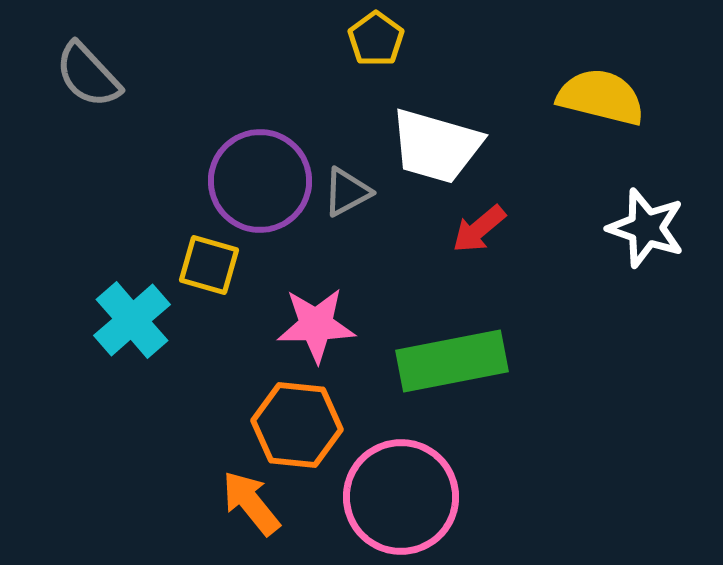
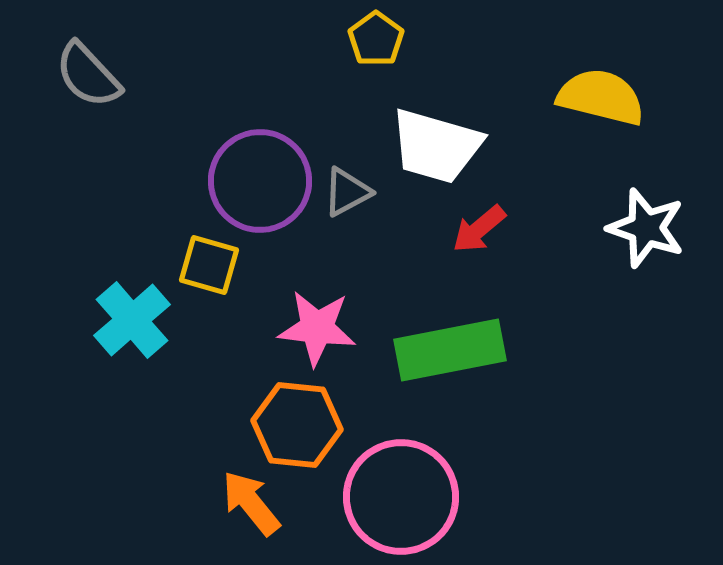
pink star: moved 1 px right, 3 px down; rotated 8 degrees clockwise
green rectangle: moved 2 px left, 11 px up
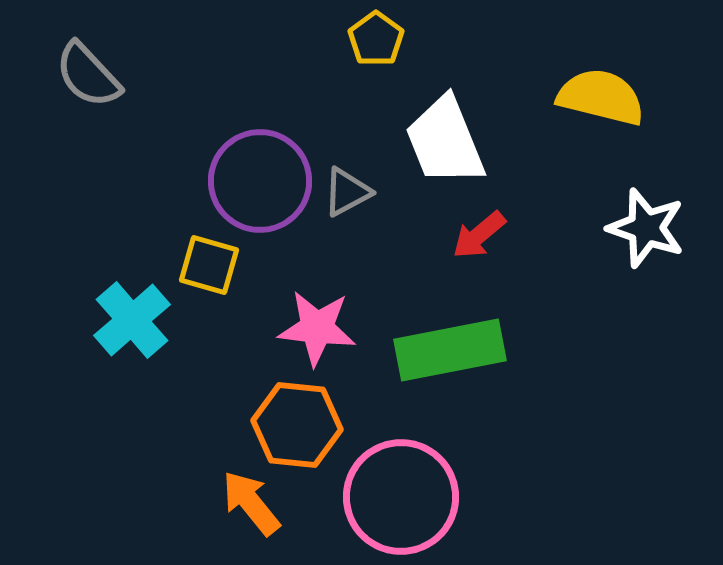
white trapezoid: moved 9 px right, 5 px up; rotated 52 degrees clockwise
red arrow: moved 6 px down
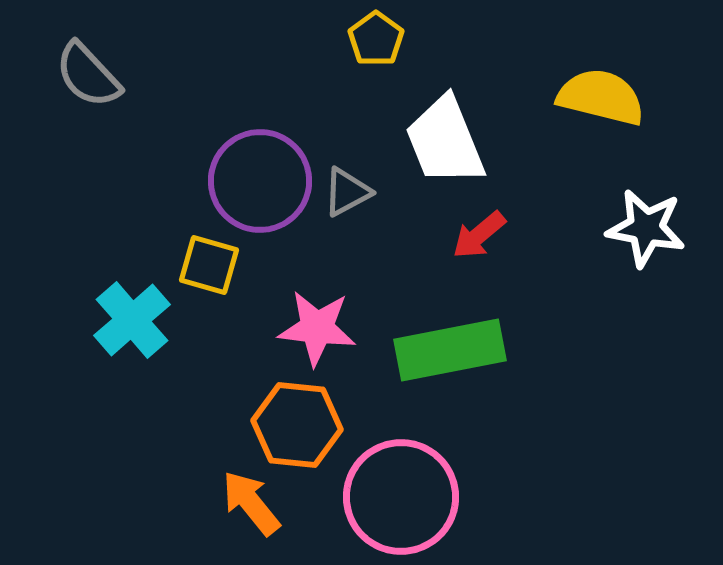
white star: rotated 8 degrees counterclockwise
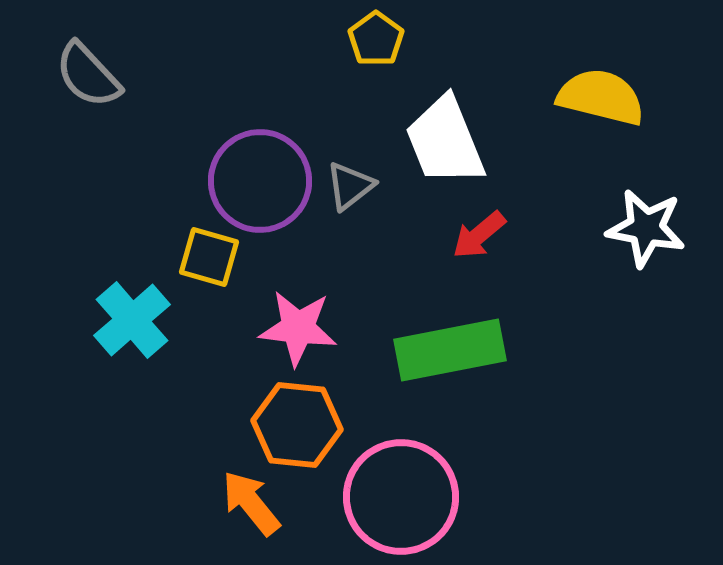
gray triangle: moved 3 px right, 6 px up; rotated 10 degrees counterclockwise
yellow square: moved 8 px up
pink star: moved 19 px left
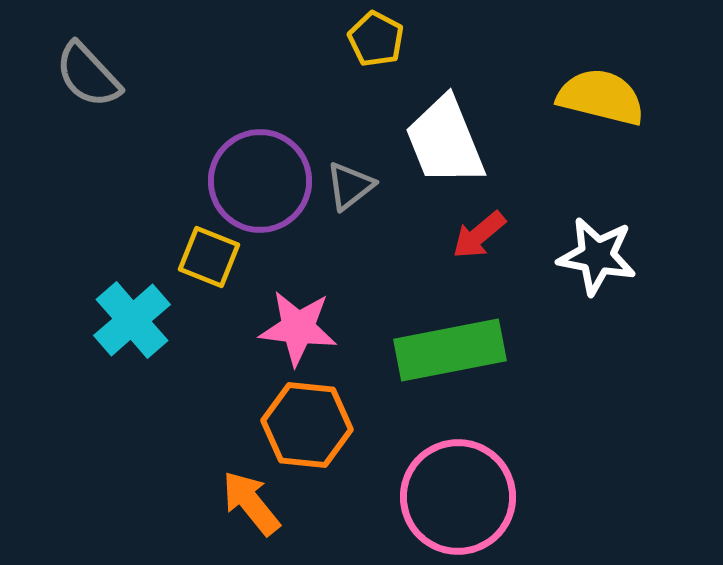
yellow pentagon: rotated 8 degrees counterclockwise
white star: moved 49 px left, 28 px down
yellow square: rotated 6 degrees clockwise
orange hexagon: moved 10 px right
pink circle: moved 57 px right
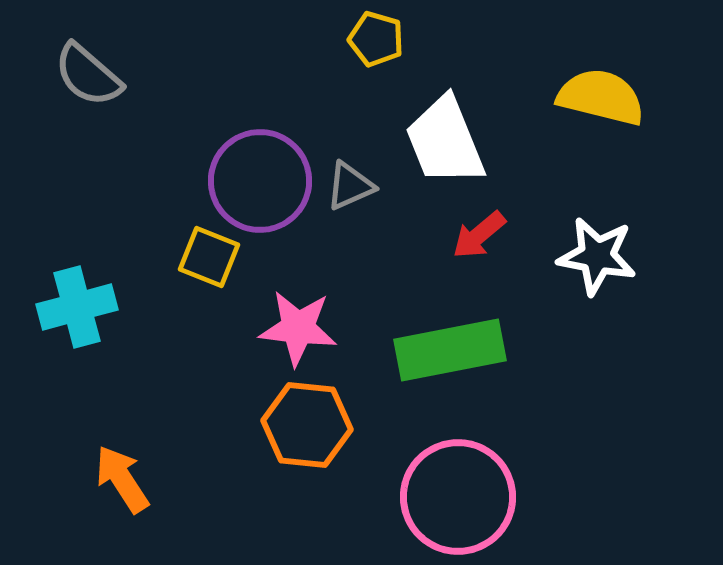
yellow pentagon: rotated 12 degrees counterclockwise
gray semicircle: rotated 6 degrees counterclockwise
gray triangle: rotated 14 degrees clockwise
cyan cross: moved 55 px left, 13 px up; rotated 26 degrees clockwise
orange arrow: moved 129 px left, 24 px up; rotated 6 degrees clockwise
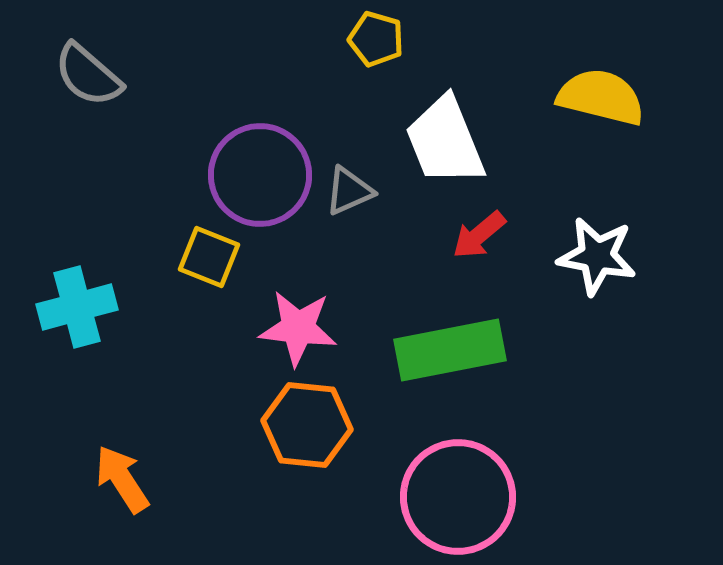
purple circle: moved 6 px up
gray triangle: moved 1 px left, 5 px down
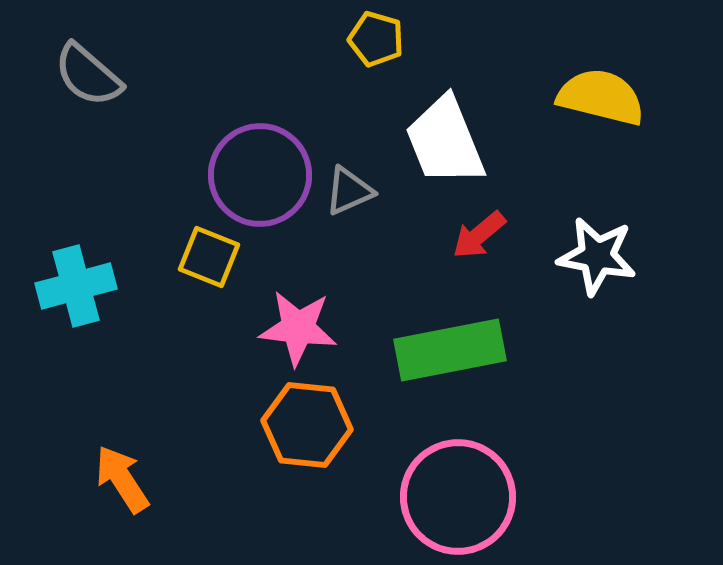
cyan cross: moved 1 px left, 21 px up
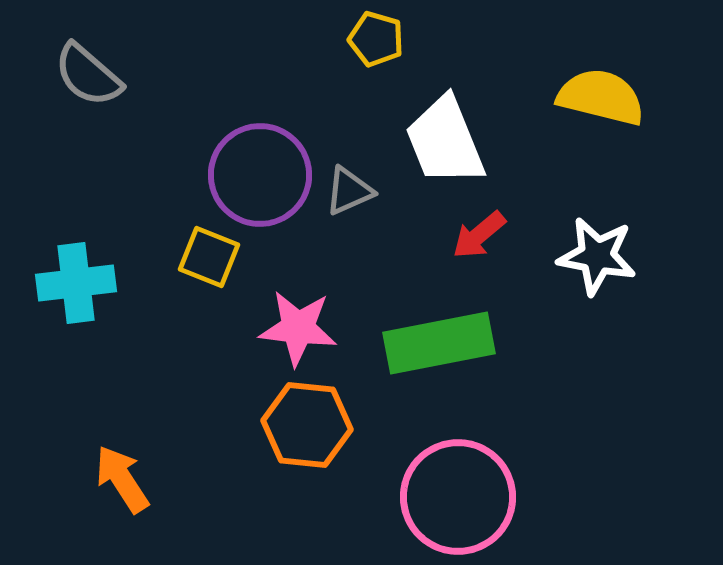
cyan cross: moved 3 px up; rotated 8 degrees clockwise
green rectangle: moved 11 px left, 7 px up
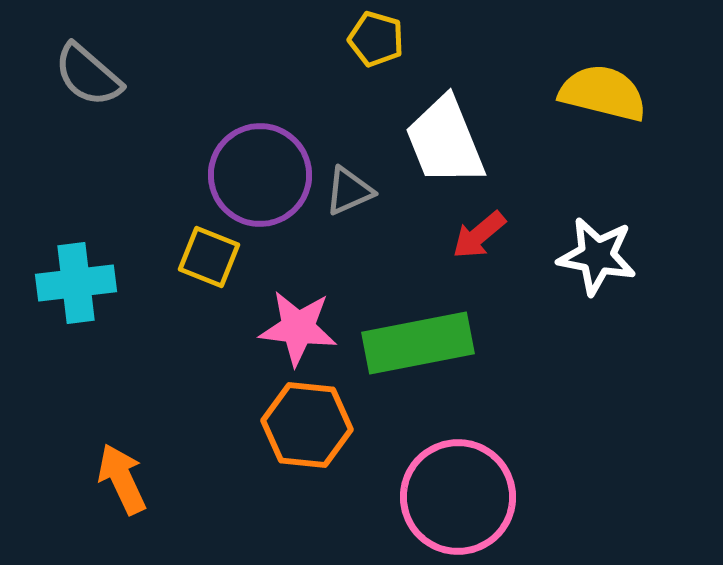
yellow semicircle: moved 2 px right, 4 px up
green rectangle: moved 21 px left
orange arrow: rotated 8 degrees clockwise
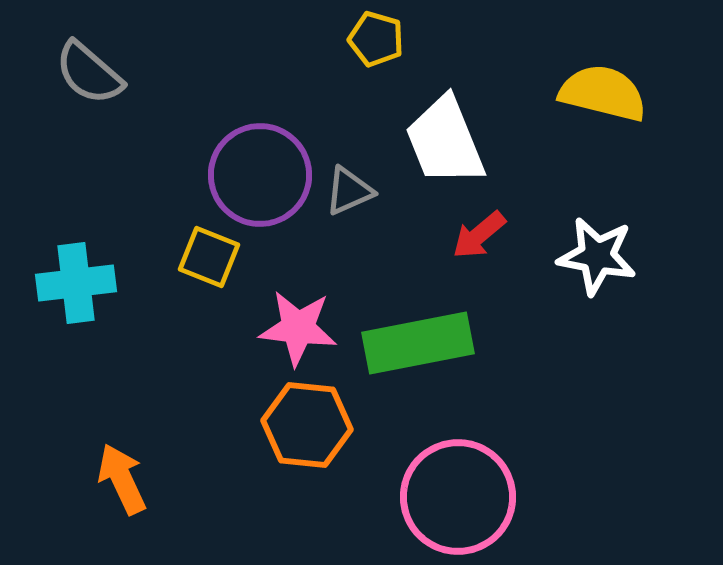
gray semicircle: moved 1 px right, 2 px up
